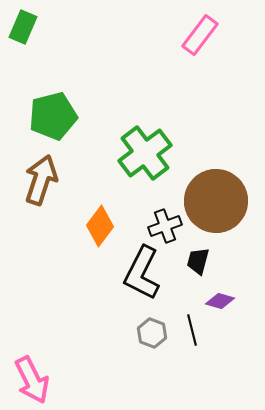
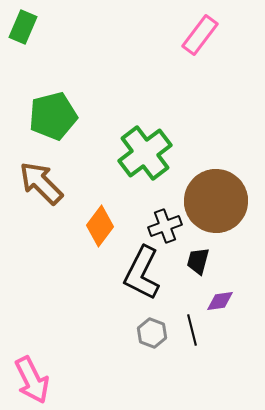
brown arrow: moved 3 px down; rotated 63 degrees counterclockwise
purple diamond: rotated 24 degrees counterclockwise
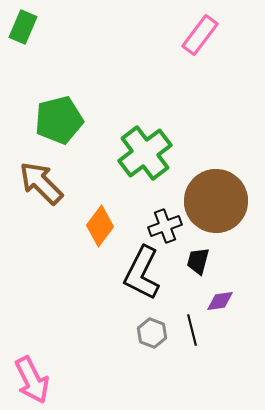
green pentagon: moved 6 px right, 4 px down
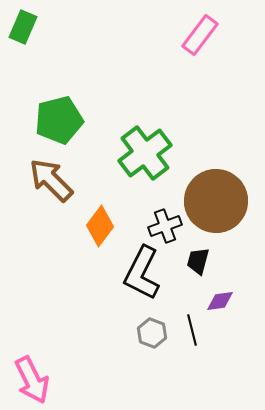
brown arrow: moved 10 px right, 3 px up
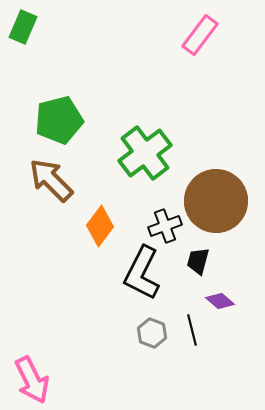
purple diamond: rotated 48 degrees clockwise
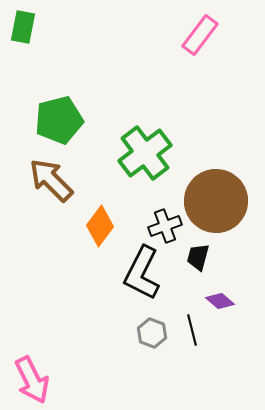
green rectangle: rotated 12 degrees counterclockwise
black trapezoid: moved 4 px up
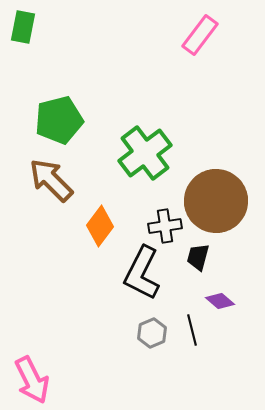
black cross: rotated 12 degrees clockwise
gray hexagon: rotated 16 degrees clockwise
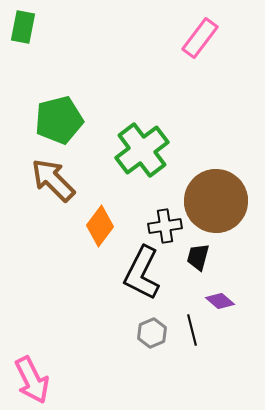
pink rectangle: moved 3 px down
green cross: moved 3 px left, 3 px up
brown arrow: moved 2 px right
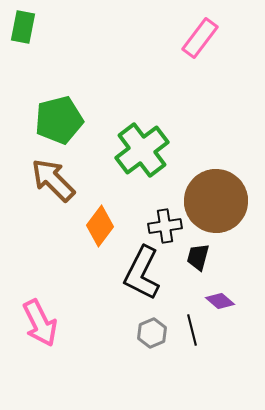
pink arrow: moved 8 px right, 57 px up
